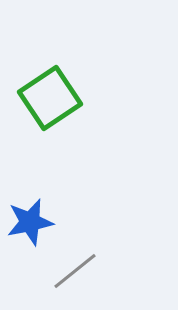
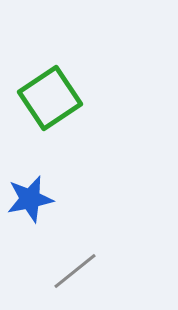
blue star: moved 23 px up
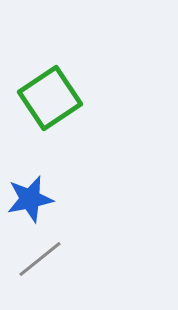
gray line: moved 35 px left, 12 px up
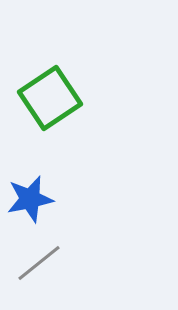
gray line: moved 1 px left, 4 px down
